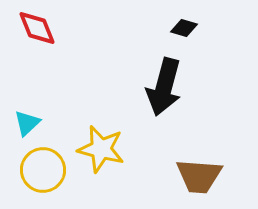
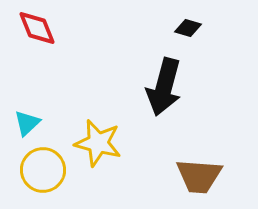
black diamond: moved 4 px right
yellow star: moved 3 px left, 6 px up
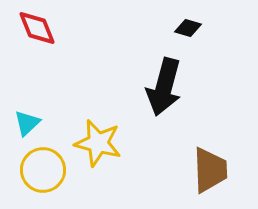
brown trapezoid: moved 11 px right, 6 px up; rotated 96 degrees counterclockwise
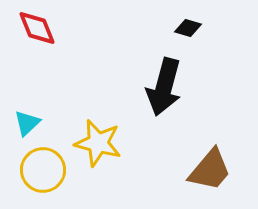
brown trapezoid: rotated 42 degrees clockwise
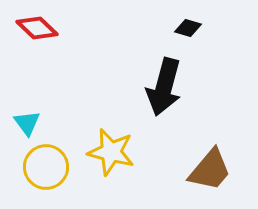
red diamond: rotated 24 degrees counterclockwise
cyan triangle: rotated 24 degrees counterclockwise
yellow star: moved 13 px right, 9 px down
yellow circle: moved 3 px right, 3 px up
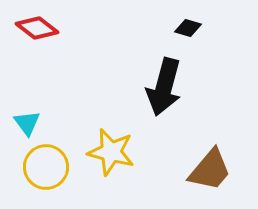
red diamond: rotated 6 degrees counterclockwise
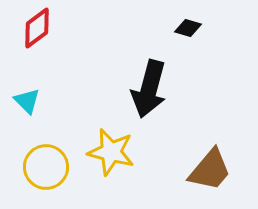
red diamond: rotated 75 degrees counterclockwise
black arrow: moved 15 px left, 2 px down
cyan triangle: moved 22 px up; rotated 8 degrees counterclockwise
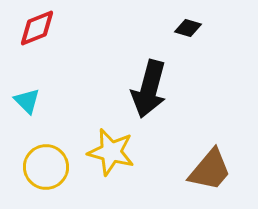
red diamond: rotated 15 degrees clockwise
